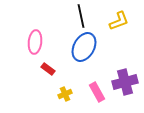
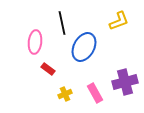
black line: moved 19 px left, 7 px down
pink rectangle: moved 2 px left, 1 px down
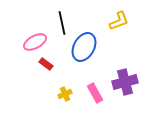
pink ellipse: rotated 55 degrees clockwise
red rectangle: moved 2 px left, 5 px up
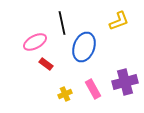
blue ellipse: rotated 8 degrees counterclockwise
pink rectangle: moved 2 px left, 4 px up
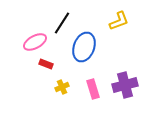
black line: rotated 45 degrees clockwise
red rectangle: rotated 16 degrees counterclockwise
purple cross: moved 3 px down
pink rectangle: rotated 12 degrees clockwise
yellow cross: moved 3 px left, 7 px up
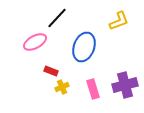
black line: moved 5 px left, 5 px up; rotated 10 degrees clockwise
red rectangle: moved 5 px right, 7 px down
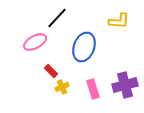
yellow L-shape: rotated 25 degrees clockwise
red rectangle: rotated 24 degrees clockwise
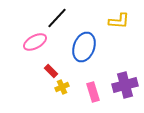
pink rectangle: moved 3 px down
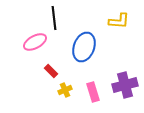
black line: moved 3 px left; rotated 50 degrees counterclockwise
yellow cross: moved 3 px right, 3 px down
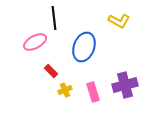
yellow L-shape: rotated 25 degrees clockwise
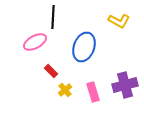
black line: moved 1 px left, 1 px up; rotated 10 degrees clockwise
yellow cross: rotated 16 degrees counterclockwise
